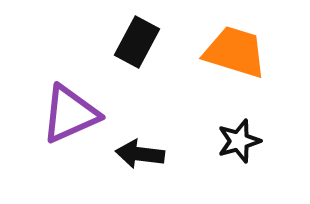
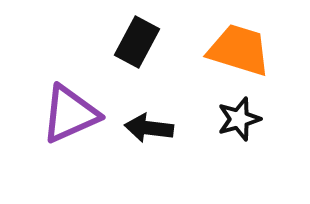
orange trapezoid: moved 4 px right, 2 px up
black star: moved 22 px up
black arrow: moved 9 px right, 26 px up
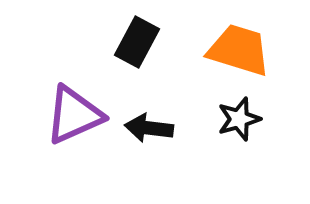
purple triangle: moved 4 px right, 1 px down
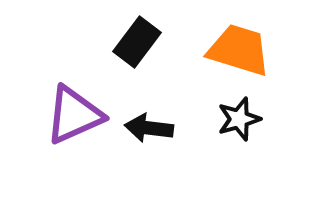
black rectangle: rotated 9 degrees clockwise
